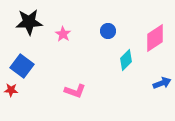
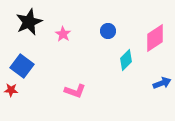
black star: rotated 20 degrees counterclockwise
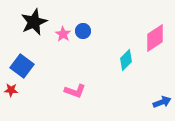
black star: moved 5 px right
blue circle: moved 25 px left
blue arrow: moved 19 px down
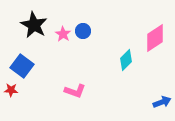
black star: moved 3 px down; rotated 20 degrees counterclockwise
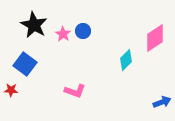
blue square: moved 3 px right, 2 px up
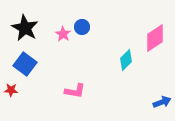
black star: moved 9 px left, 3 px down
blue circle: moved 1 px left, 4 px up
pink L-shape: rotated 10 degrees counterclockwise
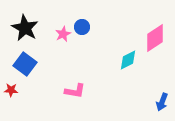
pink star: rotated 14 degrees clockwise
cyan diamond: moved 2 px right; rotated 20 degrees clockwise
blue arrow: rotated 132 degrees clockwise
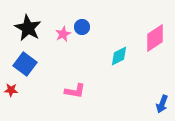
black star: moved 3 px right
cyan diamond: moved 9 px left, 4 px up
blue arrow: moved 2 px down
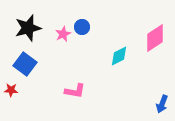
black star: rotated 28 degrees clockwise
